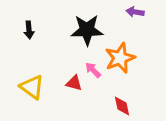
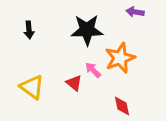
red triangle: rotated 24 degrees clockwise
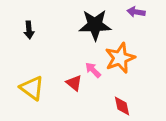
purple arrow: moved 1 px right
black star: moved 8 px right, 5 px up
yellow triangle: moved 1 px down
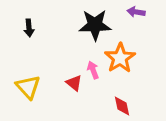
black arrow: moved 2 px up
orange star: rotated 12 degrees counterclockwise
pink arrow: rotated 24 degrees clockwise
yellow triangle: moved 4 px left, 1 px up; rotated 12 degrees clockwise
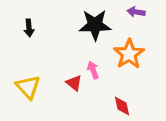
orange star: moved 9 px right, 4 px up
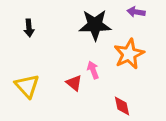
orange star: rotated 8 degrees clockwise
yellow triangle: moved 1 px left, 1 px up
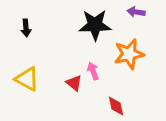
black arrow: moved 3 px left
orange star: rotated 12 degrees clockwise
pink arrow: moved 1 px down
yellow triangle: moved 7 px up; rotated 20 degrees counterclockwise
red diamond: moved 6 px left
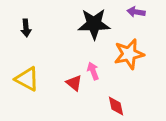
black star: moved 1 px left, 1 px up
